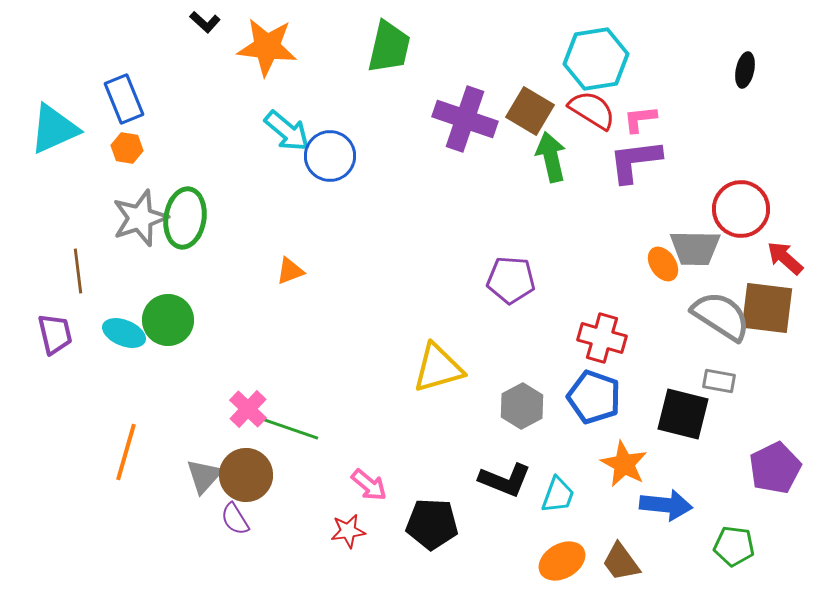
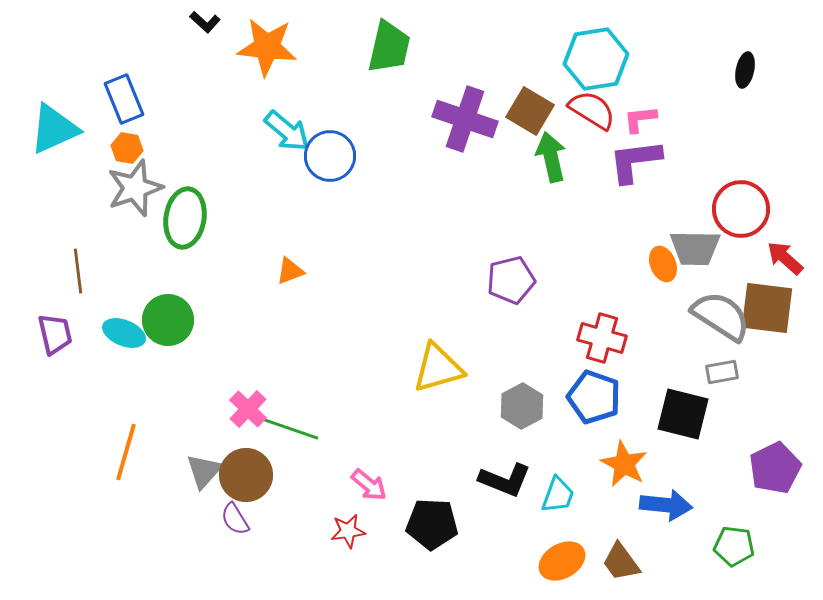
gray star at (140, 218): moved 5 px left, 30 px up
orange ellipse at (663, 264): rotated 12 degrees clockwise
purple pentagon at (511, 280): rotated 18 degrees counterclockwise
gray rectangle at (719, 381): moved 3 px right, 9 px up; rotated 20 degrees counterclockwise
gray triangle at (204, 476): moved 5 px up
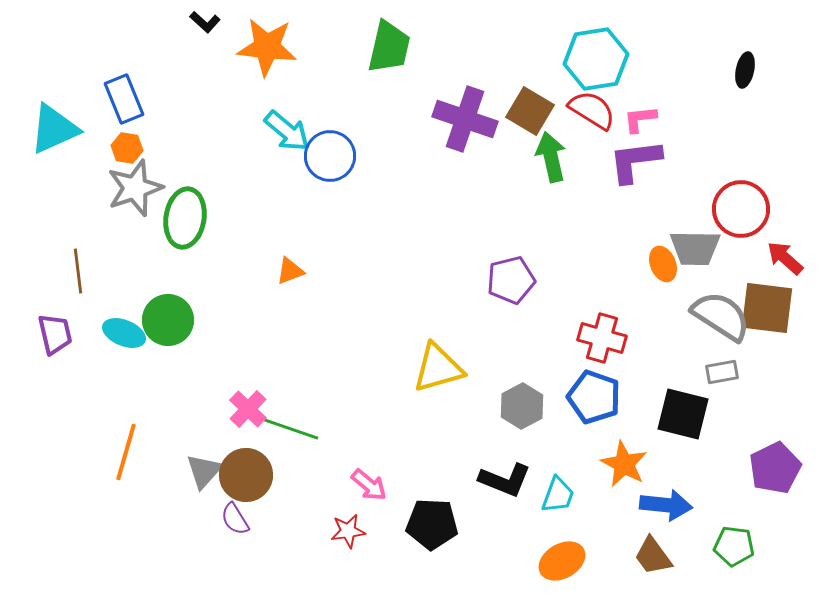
brown trapezoid at (621, 562): moved 32 px right, 6 px up
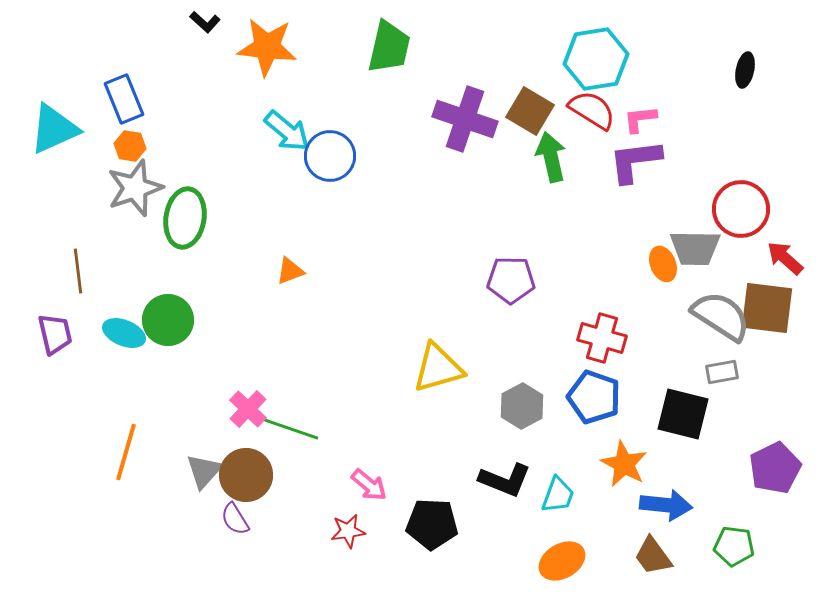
orange hexagon at (127, 148): moved 3 px right, 2 px up
purple pentagon at (511, 280): rotated 15 degrees clockwise
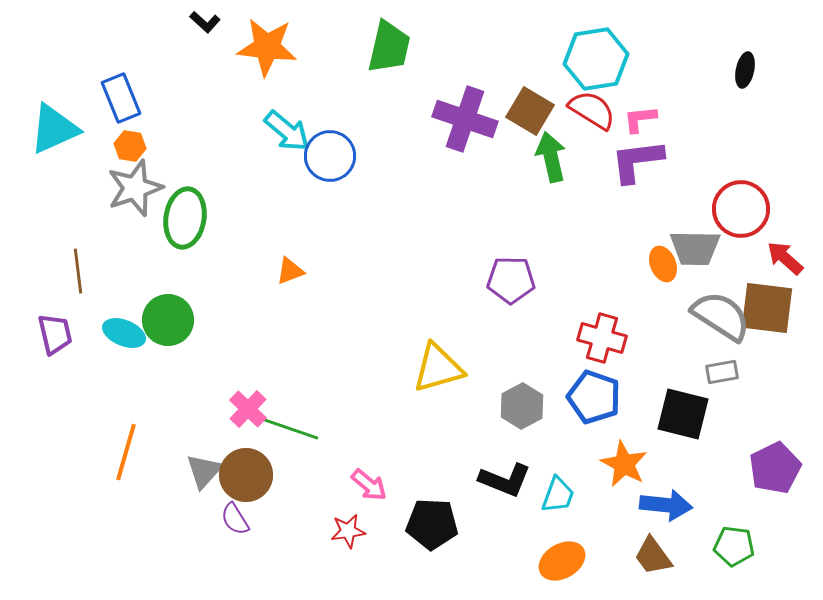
blue rectangle at (124, 99): moved 3 px left, 1 px up
purple L-shape at (635, 161): moved 2 px right
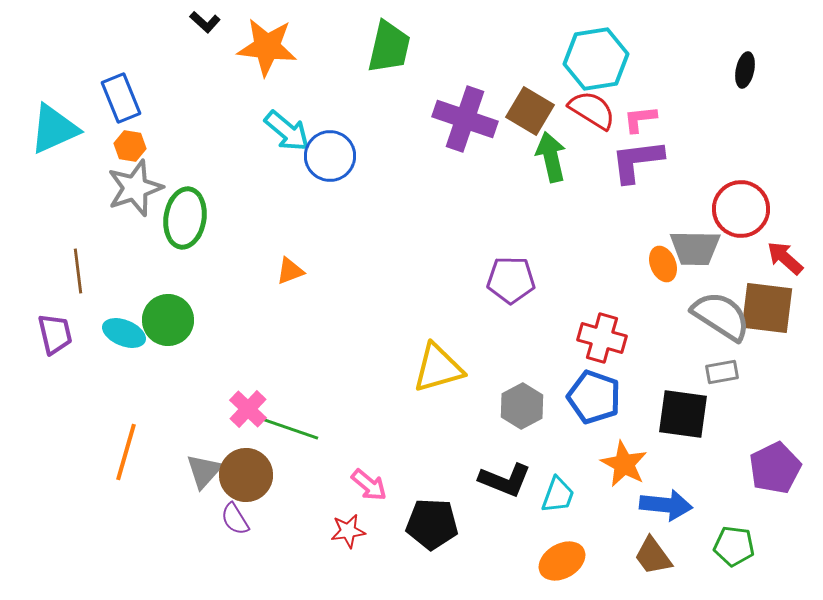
black square at (683, 414): rotated 6 degrees counterclockwise
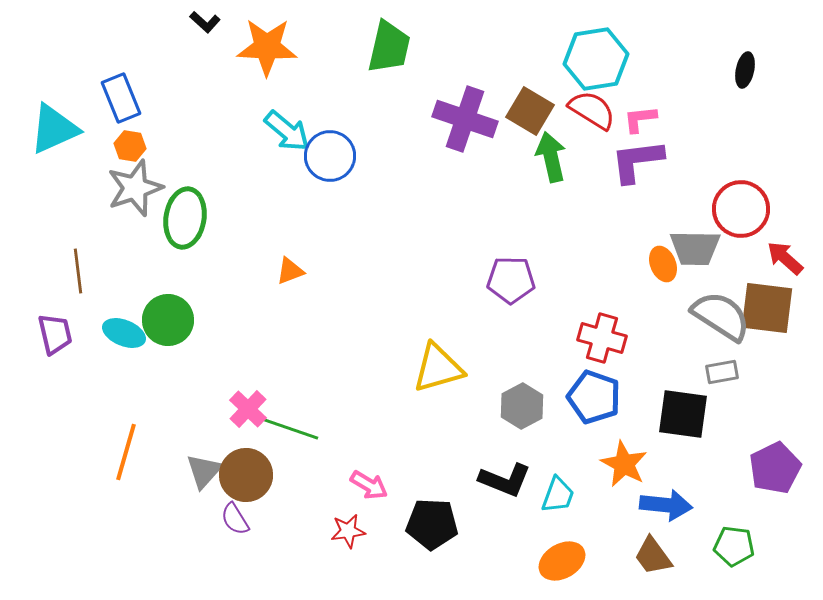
orange star at (267, 47): rotated 4 degrees counterclockwise
pink arrow at (369, 485): rotated 9 degrees counterclockwise
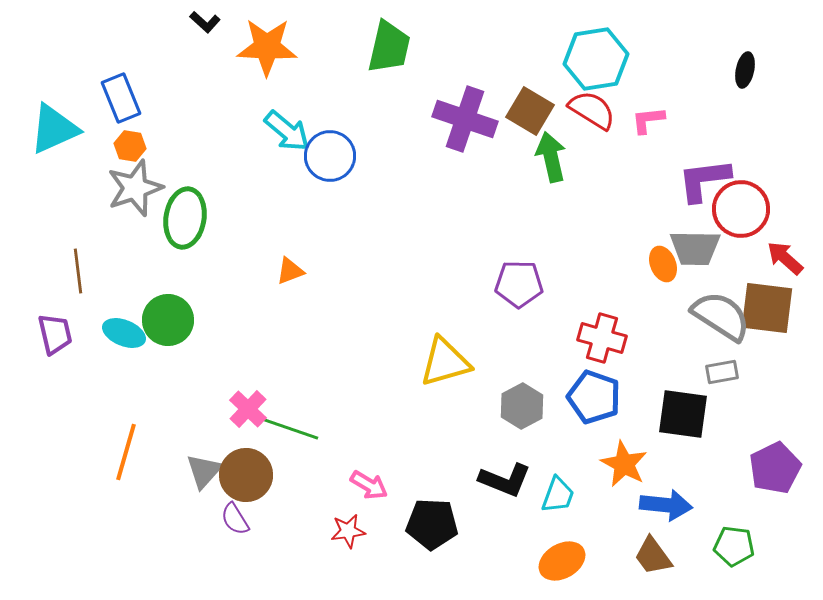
pink L-shape at (640, 119): moved 8 px right, 1 px down
purple L-shape at (637, 161): moved 67 px right, 19 px down
purple pentagon at (511, 280): moved 8 px right, 4 px down
yellow triangle at (438, 368): moved 7 px right, 6 px up
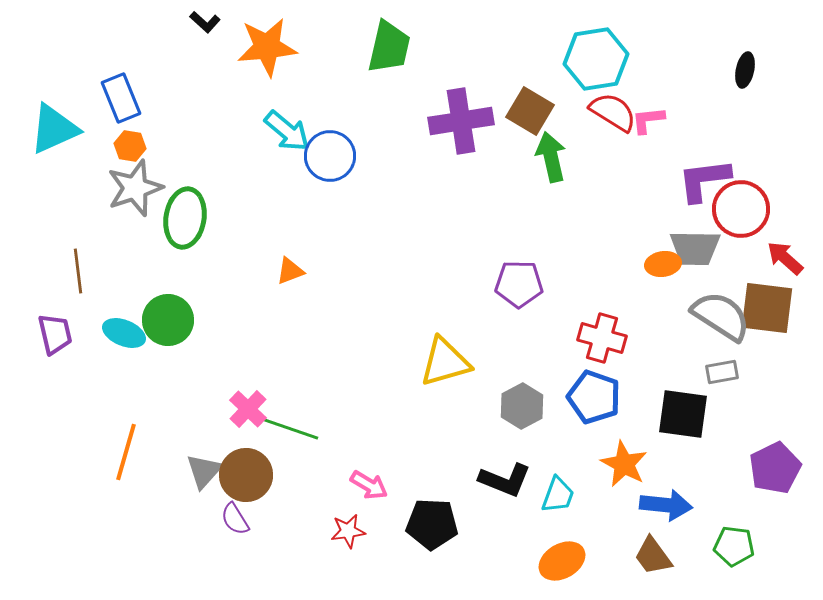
orange star at (267, 47): rotated 8 degrees counterclockwise
red semicircle at (592, 110): moved 21 px right, 2 px down
purple cross at (465, 119): moved 4 px left, 2 px down; rotated 28 degrees counterclockwise
orange ellipse at (663, 264): rotated 76 degrees counterclockwise
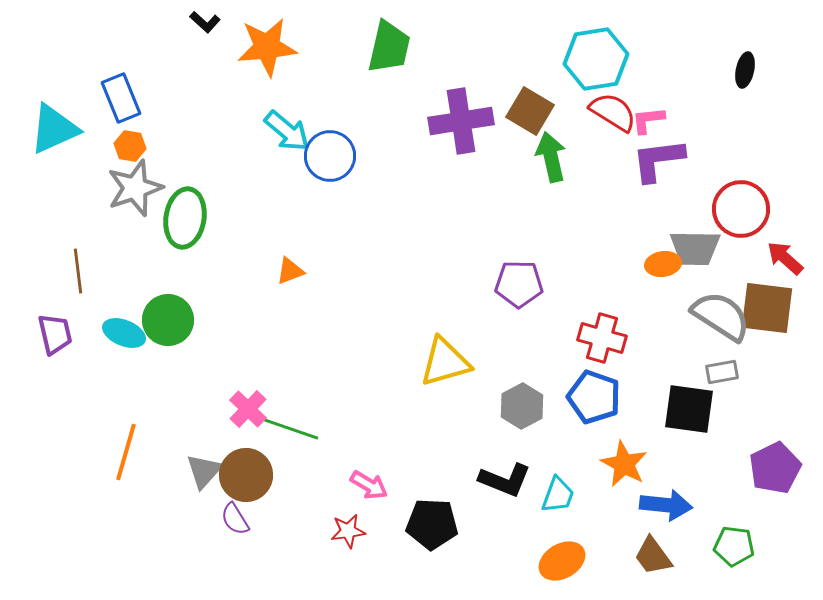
purple L-shape at (704, 180): moved 46 px left, 20 px up
black square at (683, 414): moved 6 px right, 5 px up
